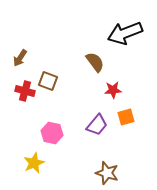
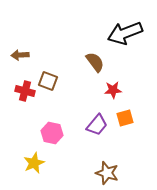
brown arrow: moved 3 px up; rotated 54 degrees clockwise
orange square: moved 1 px left, 1 px down
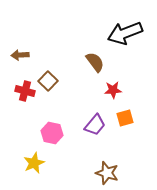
brown square: rotated 24 degrees clockwise
purple trapezoid: moved 2 px left
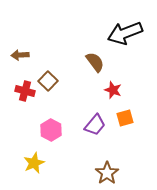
red star: rotated 24 degrees clockwise
pink hexagon: moved 1 px left, 3 px up; rotated 15 degrees clockwise
brown star: rotated 20 degrees clockwise
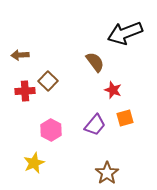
red cross: rotated 18 degrees counterclockwise
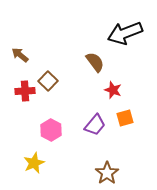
brown arrow: rotated 42 degrees clockwise
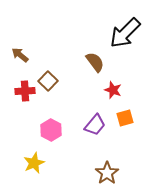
black arrow: rotated 24 degrees counterclockwise
